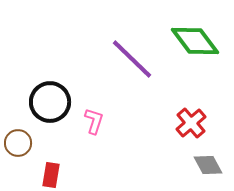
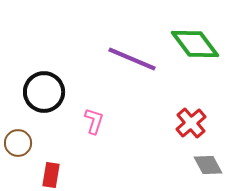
green diamond: moved 3 px down
purple line: rotated 21 degrees counterclockwise
black circle: moved 6 px left, 10 px up
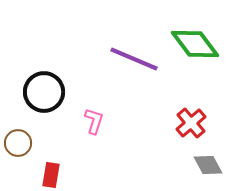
purple line: moved 2 px right
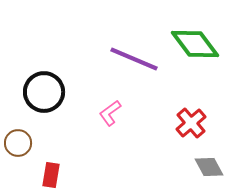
pink L-shape: moved 16 px right, 8 px up; rotated 144 degrees counterclockwise
gray diamond: moved 1 px right, 2 px down
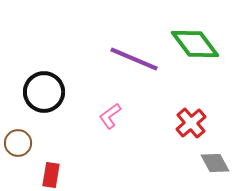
pink L-shape: moved 3 px down
gray diamond: moved 6 px right, 4 px up
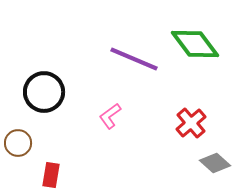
gray diamond: rotated 20 degrees counterclockwise
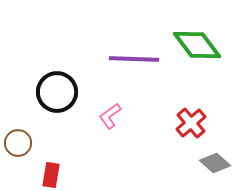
green diamond: moved 2 px right, 1 px down
purple line: rotated 21 degrees counterclockwise
black circle: moved 13 px right
